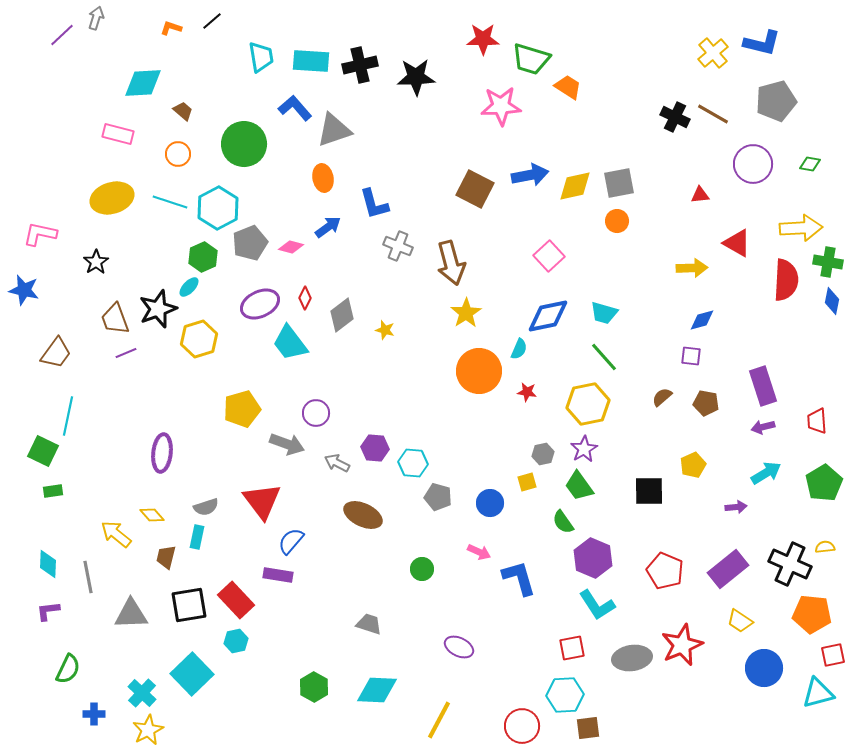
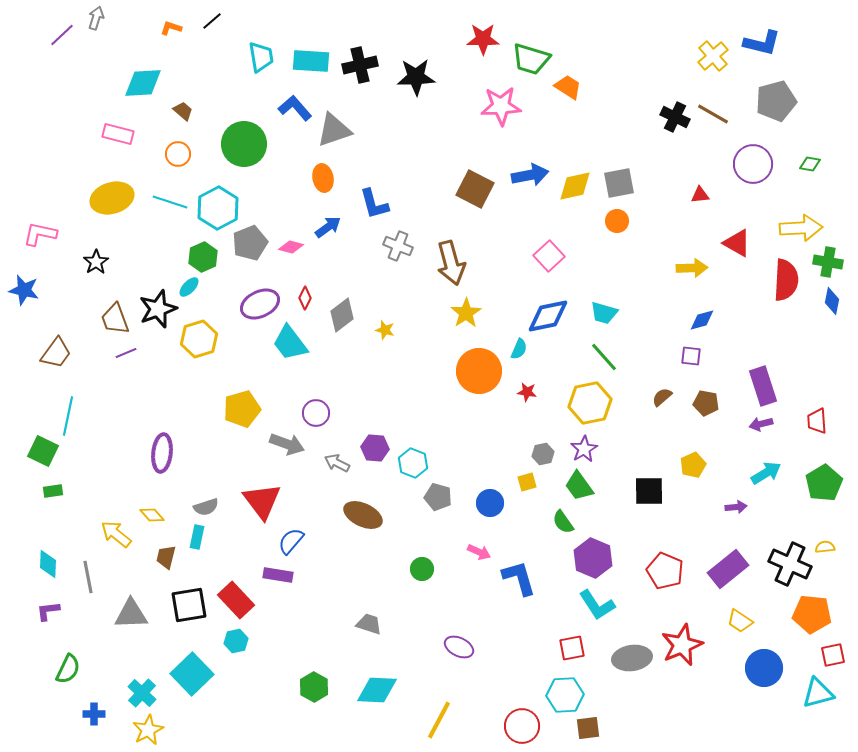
yellow cross at (713, 53): moved 3 px down
yellow hexagon at (588, 404): moved 2 px right, 1 px up
purple arrow at (763, 427): moved 2 px left, 3 px up
cyan hexagon at (413, 463): rotated 16 degrees clockwise
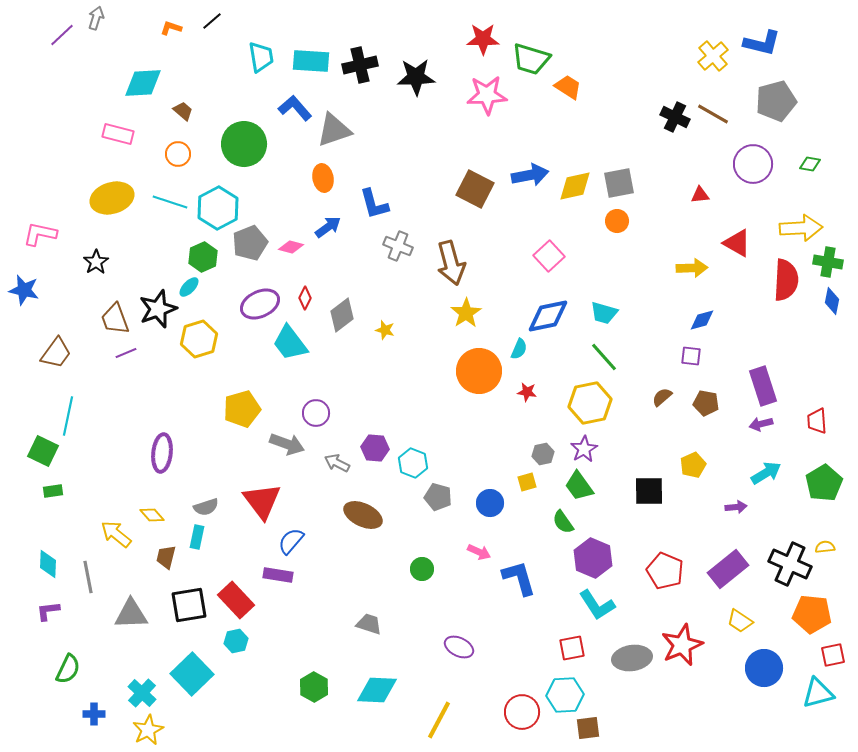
pink star at (501, 106): moved 14 px left, 11 px up
red circle at (522, 726): moved 14 px up
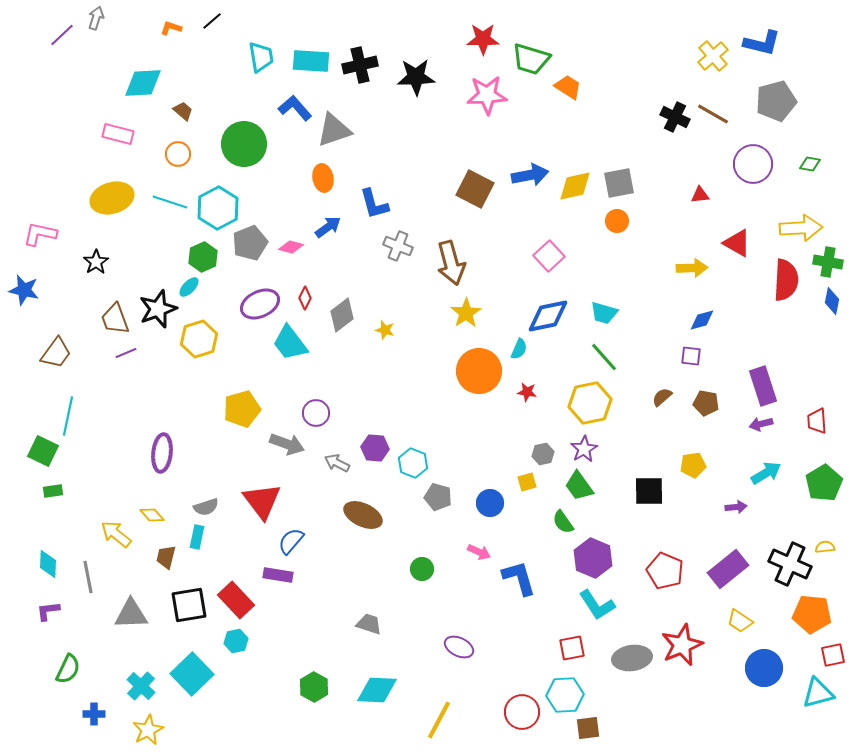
yellow pentagon at (693, 465): rotated 15 degrees clockwise
cyan cross at (142, 693): moved 1 px left, 7 px up
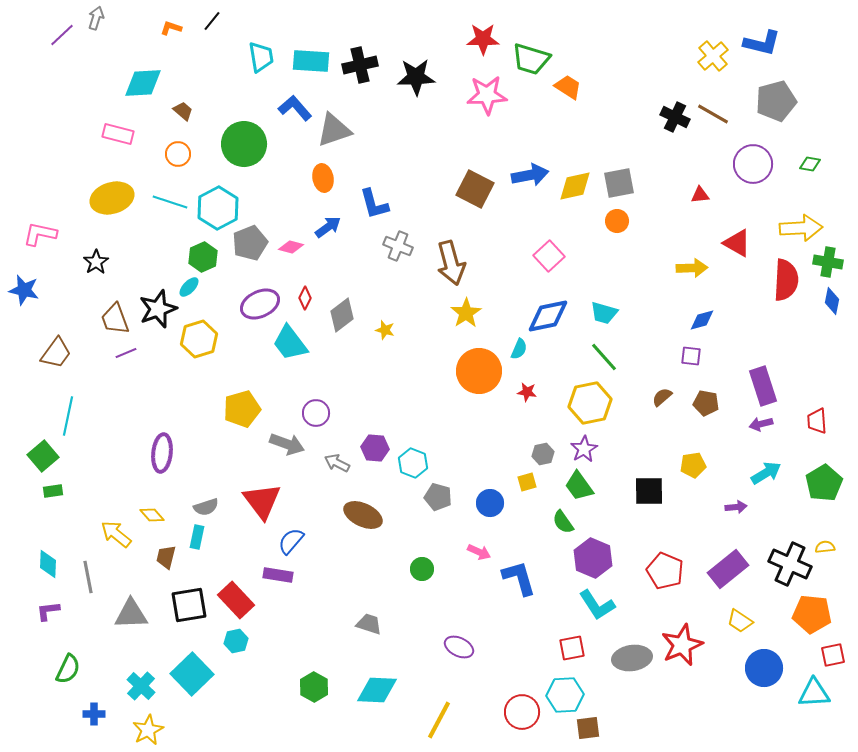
black line at (212, 21): rotated 10 degrees counterclockwise
green square at (43, 451): moved 5 px down; rotated 24 degrees clockwise
cyan triangle at (818, 693): moved 4 px left; rotated 12 degrees clockwise
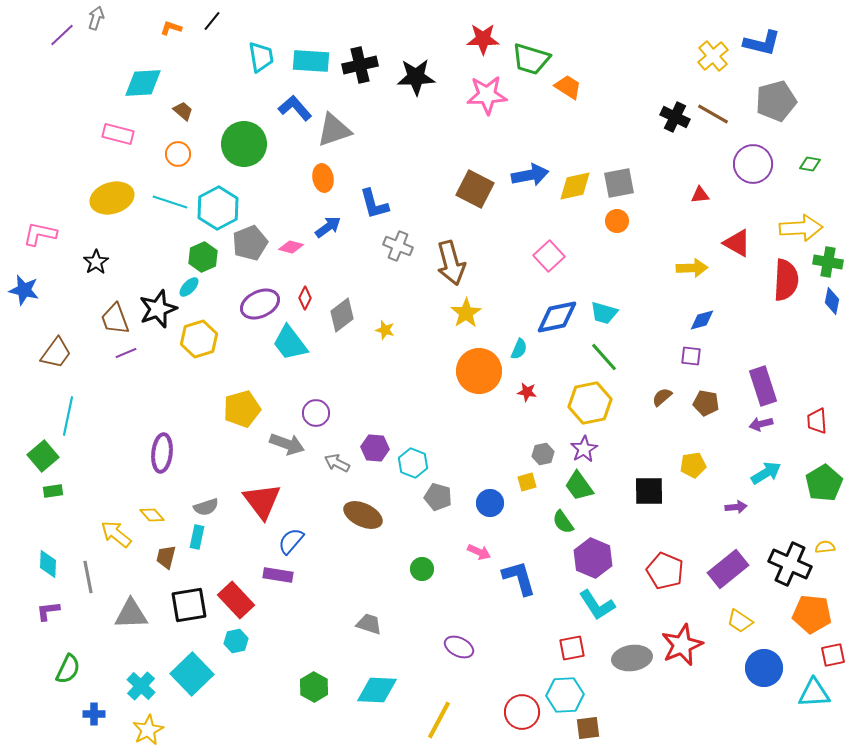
blue diamond at (548, 316): moved 9 px right, 1 px down
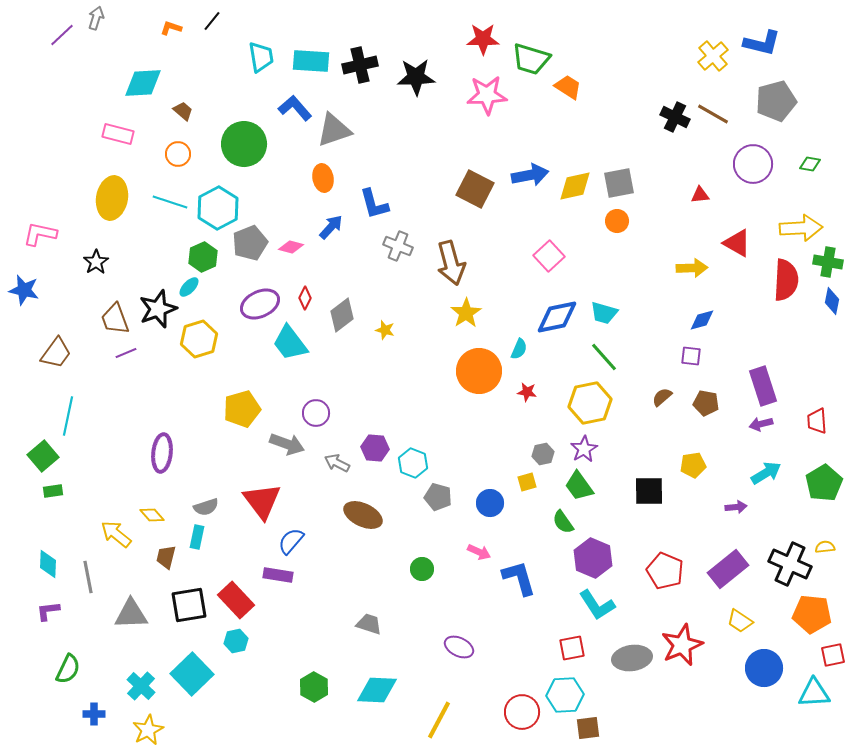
yellow ellipse at (112, 198): rotated 63 degrees counterclockwise
blue arrow at (328, 227): moved 3 px right; rotated 12 degrees counterclockwise
